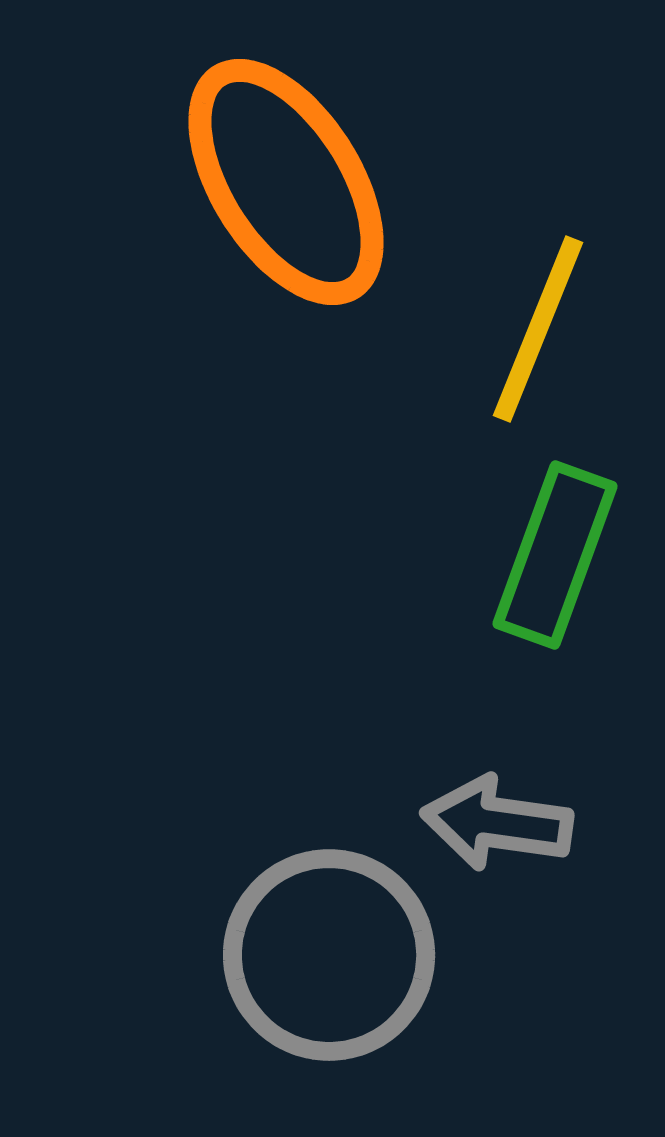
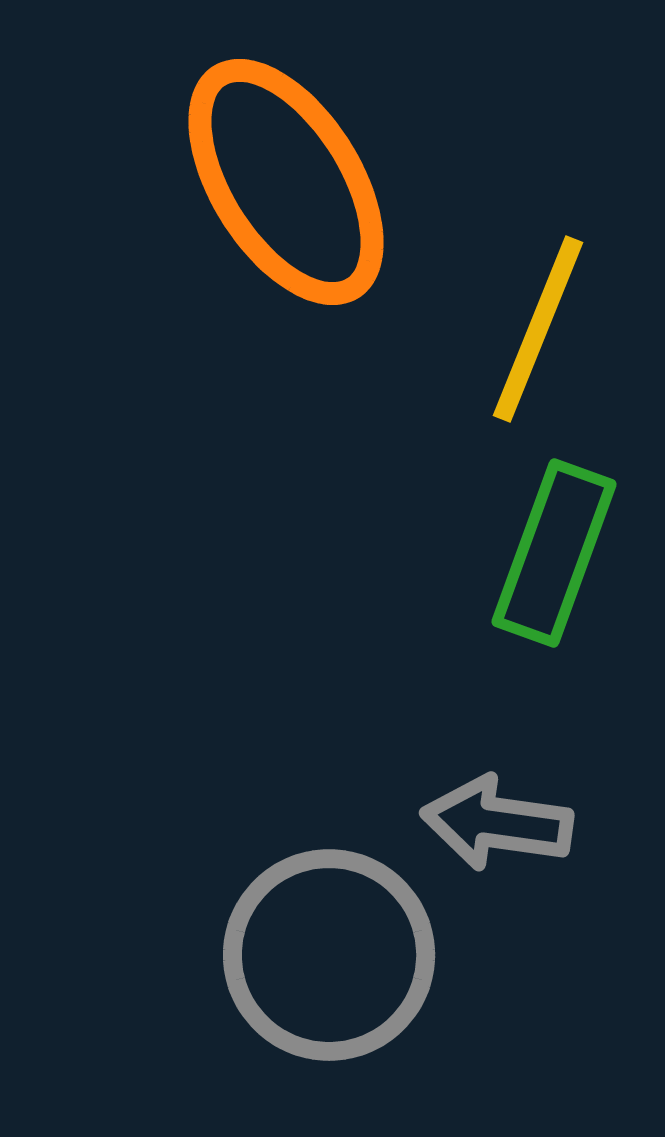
green rectangle: moved 1 px left, 2 px up
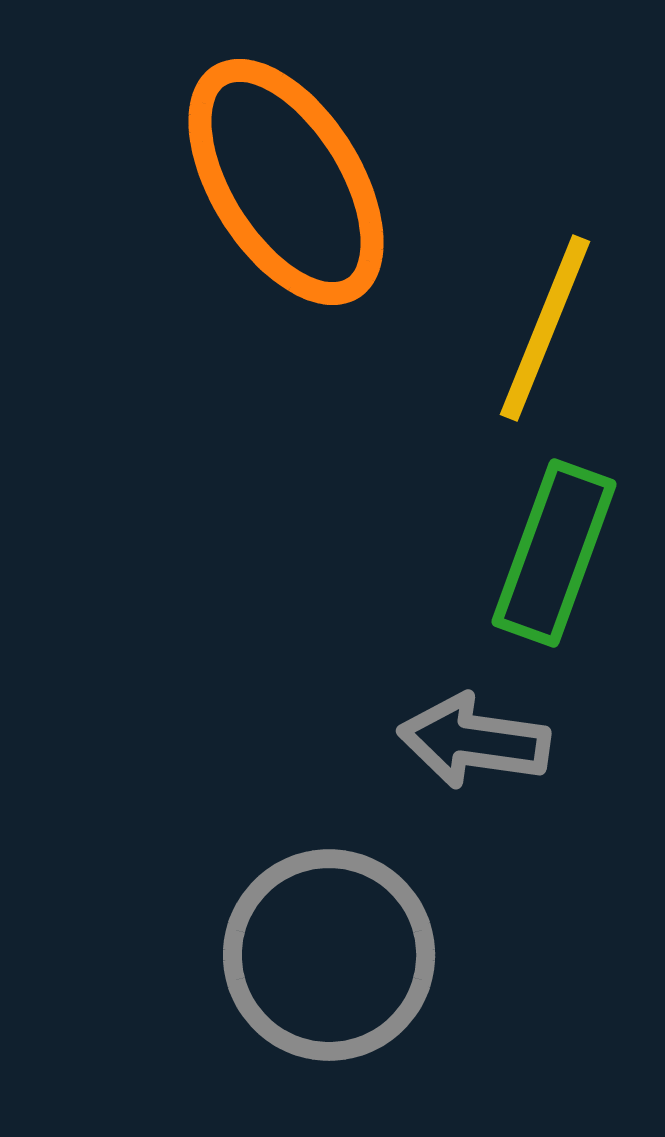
yellow line: moved 7 px right, 1 px up
gray arrow: moved 23 px left, 82 px up
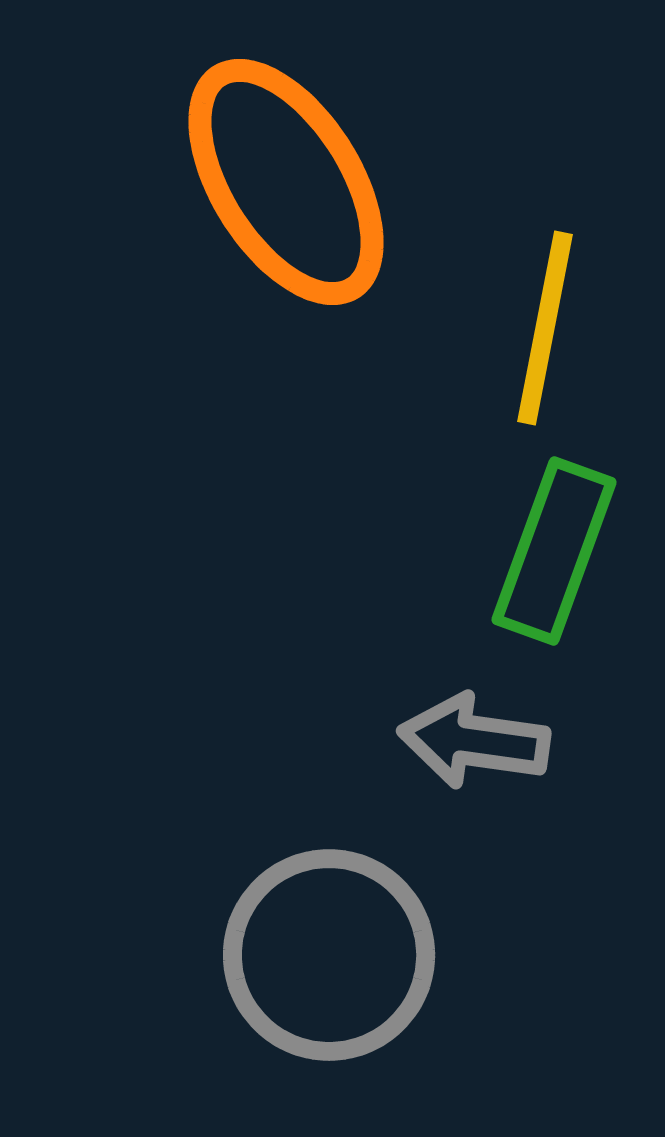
yellow line: rotated 11 degrees counterclockwise
green rectangle: moved 2 px up
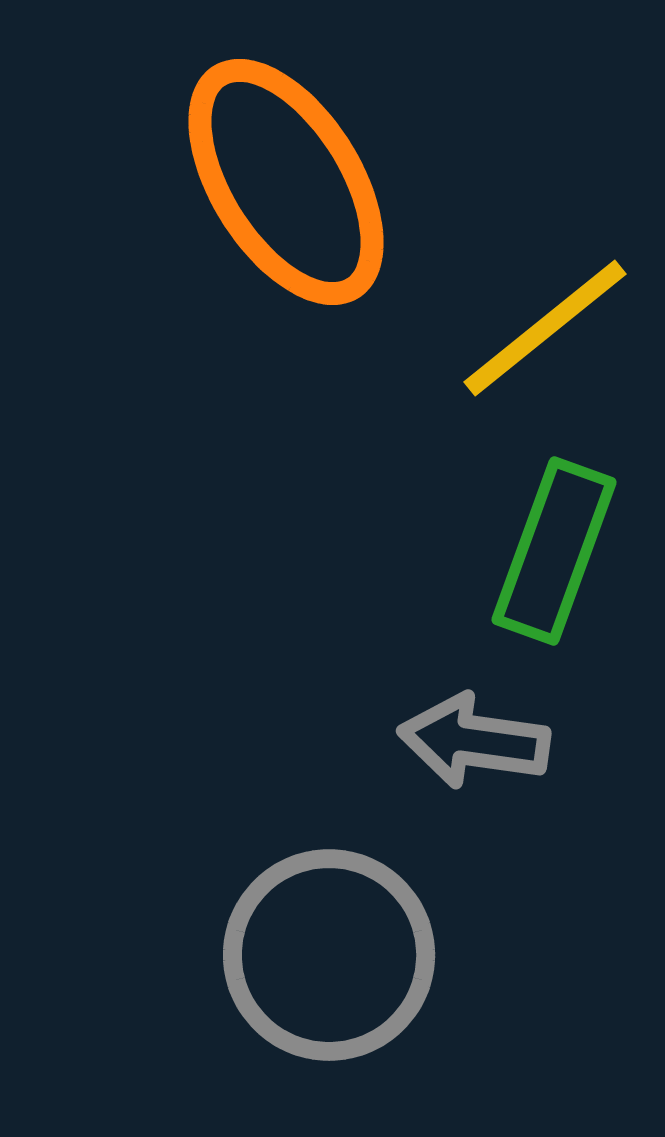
yellow line: rotated 40 degrees clockwise
